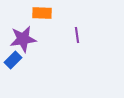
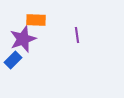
orange rectangle: moved 6 px left, 7 px down
purple star: rotated 12 degrees counterclockwise
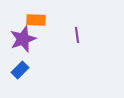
blue rectangle: moved 7 px right, 10 px down
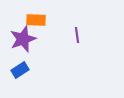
blue rectangle: rotated 12 degrees clockwise
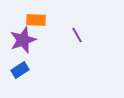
purple line: rotated 21 degrees counterclockwise
purple star: moved 1 px down
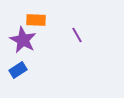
purple star: rotated 24 degrees counterclockwise
blue rectangle: moved 2 px left
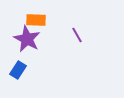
purple star: moved 4 px right, 1 px up
blue rectangle: rotated 24 degrees counterclockwise
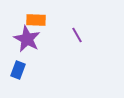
blue rectangle: rotated 12 degrees counterclockwise
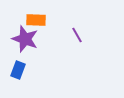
purple star: moved 2 px left; rotated 8 degrees counterclockwise
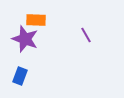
purple line: moved 9 px right
blue rectangle: moved 2 px right, 6 px down
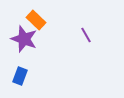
orange rectangle: rotated 42 degrees clockwise
purple star: moved 1 px left
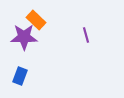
purple line: rotated 14 degrees clockwise
purple star: moved 2 px up; rotated 20 degrees counterclockwise
